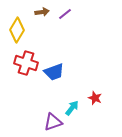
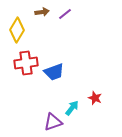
red cross: rotated 25 degrees counterclockwise
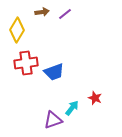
purple triangle: moved 2 px up
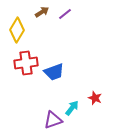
brown arrow: rotated 24 degrees counterclockwise
